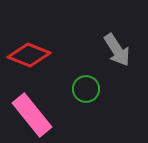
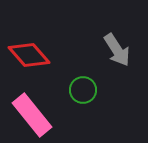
red diamond: rotated 27 degrees clockwise
green circle: moved 3 px left, 1 px down
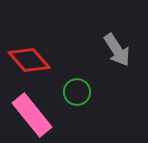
red diamond: moved 5 px down
green circle: moved 6 px left, 2 px down
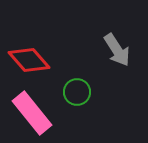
pink rectangle: moved 2 px up
